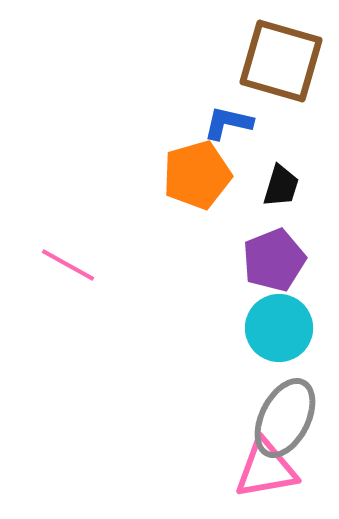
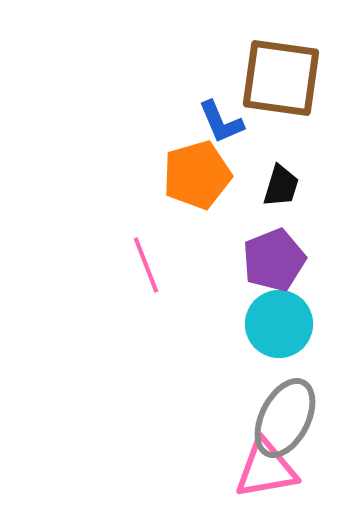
brown square: moved 17 px down; rotated 8 degrees counterclockwise
blue L-shape: moved 7 px left, 1 px up; rotated 126 degrees counterclockwise
pink line: moved 78 px right; rotated 40 degrees clockwise
cyan circle: moved 4 px up
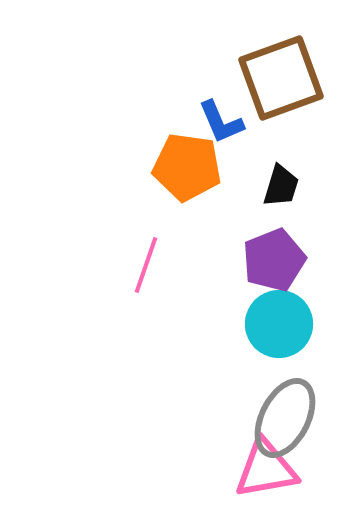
brown square: rotated 28 degrees counterclockwise
orange pentagon: moved 10 px left, 8 px up; rotated 24 degrees clockwise
pink line: rotated 40 degrees clockwise
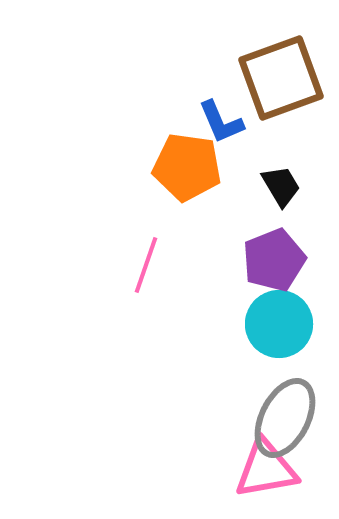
black trapezoid: rotated 48 degrees counterclockwise
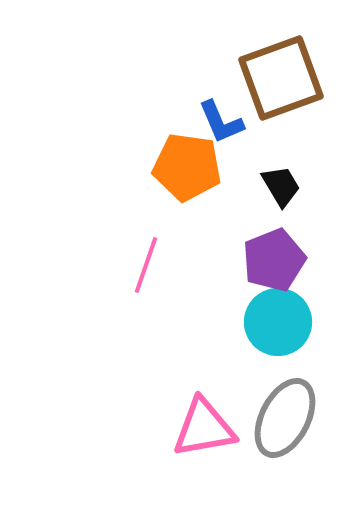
cyan circle: moved 1 px left, 2 px up
pink triangle: moved 62 px left, 41 px up
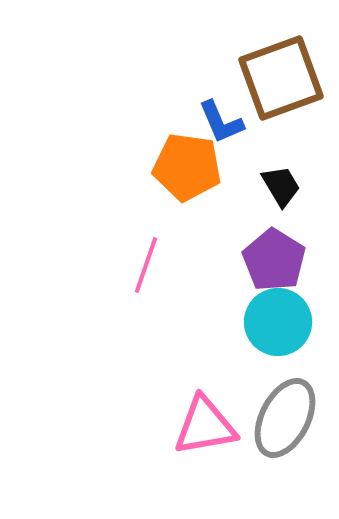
purple pentagon: rotated 18 degrees counterclockwise
pink triangle: moved 1 px right, 2 px up
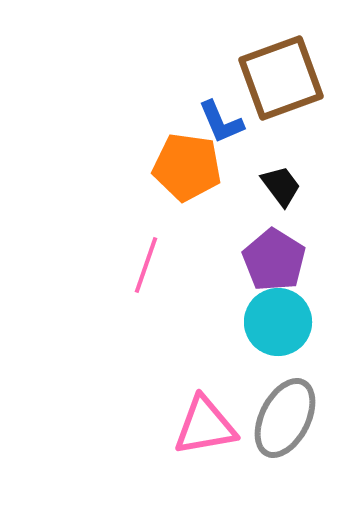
black trapezoid: rotated 6 degrees counterclockwise
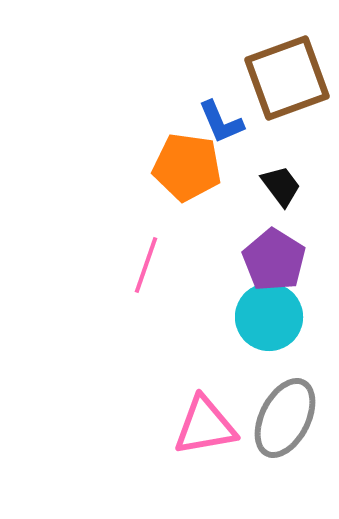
brown square: moved 6 px right
cyan circle: moved 9 px left, 5 px up
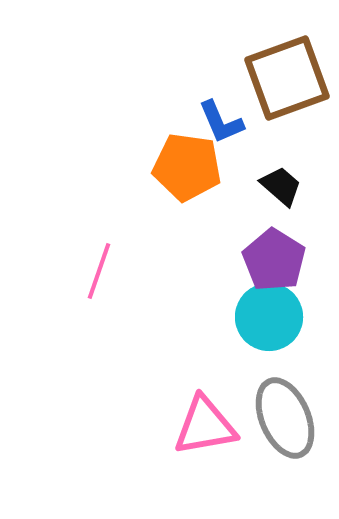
black trapezoid: rotated 12 degrees counterclockwise
pink line: moved 47 px left, 6 px down
gray ellipse: rotated 50 degrees counterclockwise
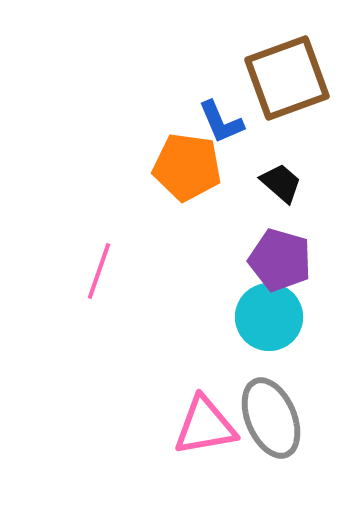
black trapezoid: moved 3 px up
purple pentagon: moved 6 px right; rotated 16 degrees counterclockwise
gray ellipse: moved 14 px left
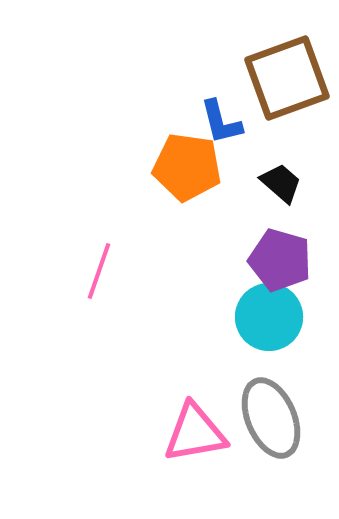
blue L-shape: rotated 9 degrees clockwise
pink triangle: moved 10 px left, 7 px down
